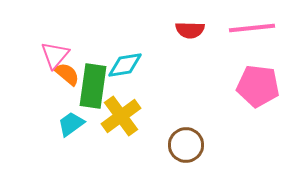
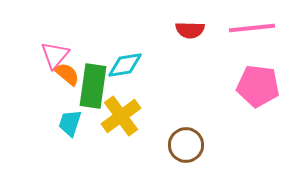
cyan trapezoid: moved 1 px left, 1 px up; rotated 36 degrees counterclockwise
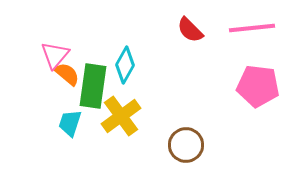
red semicircle: rotated 44 degrees clockwise
cyan diamond: rotated 51 degrees counterclockwise
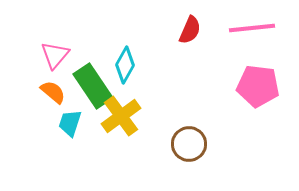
red semicircle: rotated 112 degrees counterclockwise
orange semicircle: moved 14 px left, 18 px down
green rectangle: rotated 42 degrees counterclockwise
brown circle: moved 3 px right, 1 px up
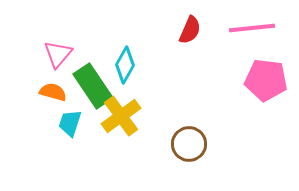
pink triangle: moved 3 px right, 1 px up
pink pentagon: moved 8 px right, 6 px up
orange semicircle: rotated 24 degrees counterclockwise
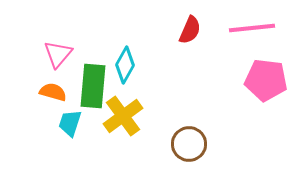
green rectangle: rotated 39 degrees clockwise
yellow cross: moved 2 px right
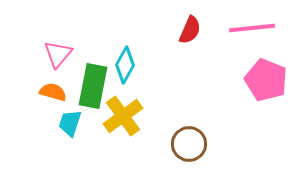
pink pentagon: rotated 15 degrees clockwise
green rectangle: rotated 6 degrees clockwise
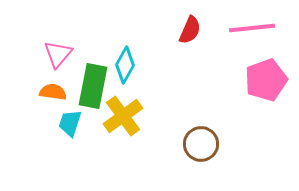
pink pentagon: rotated 30 degrees clockwise
orange semicircle: rotated 8 degrees counterclockwise
brown circle: moved 12 px right
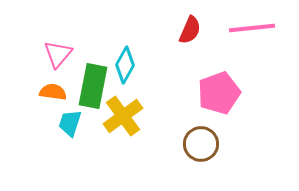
pink pentagon: moved 47 px left, 13 px down
